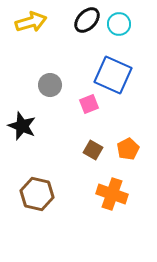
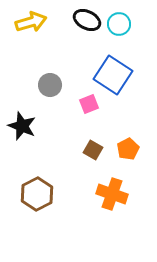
black ellipse: rotated 72 degrees clockwise
blue square: rotated 9 degrees clockwise
brown hexagon: rotated 20 degrees clockwise
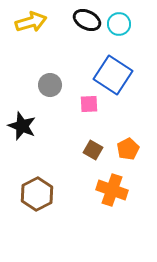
pink square: rotated 18 degrees clockwise
orange cross: moved 4 px up
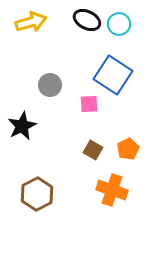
black star: rotated 24 degrees clockwise
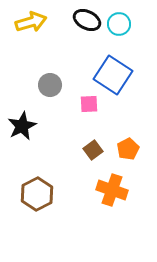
brown square: rotated 24 degrees clockwise
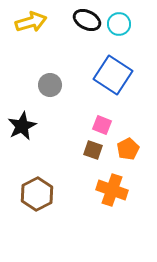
pink square: moved 13 px right, 21 px down; rotated 24 degrees clockwise
brown square: rotated 36 degrees counterclockwise
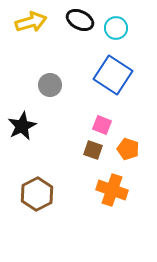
black ellipse: moved 7 px left
cyan circle: moved 3 px left, 4 px down
orange pentagon: rotated 25 degrees counterclockwise
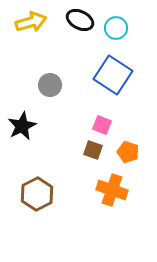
orange pentagon: moved 3 px down
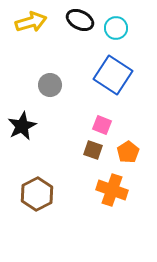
orange pentagon: rotated 20 degrees clockwise
